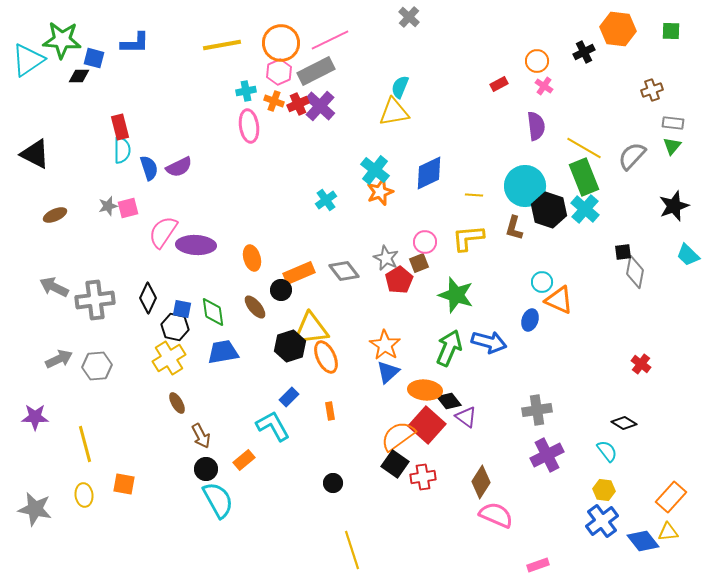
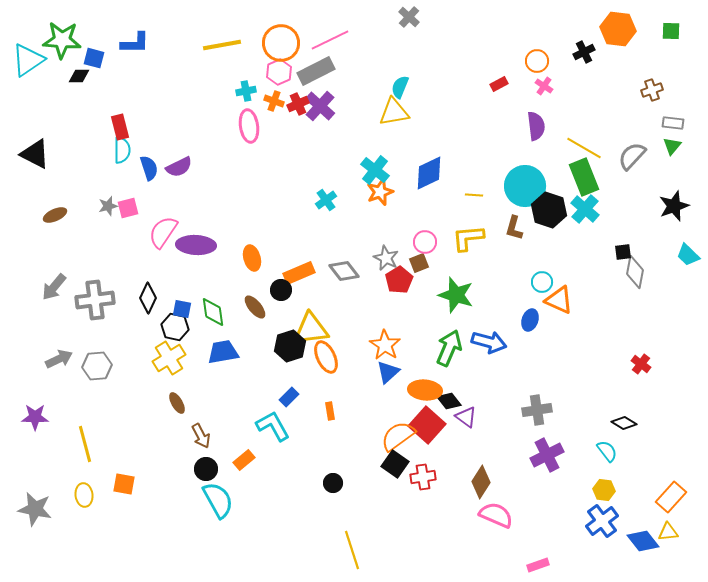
gray arrow at (54, 287): rotated 76 degrees counterclockwise
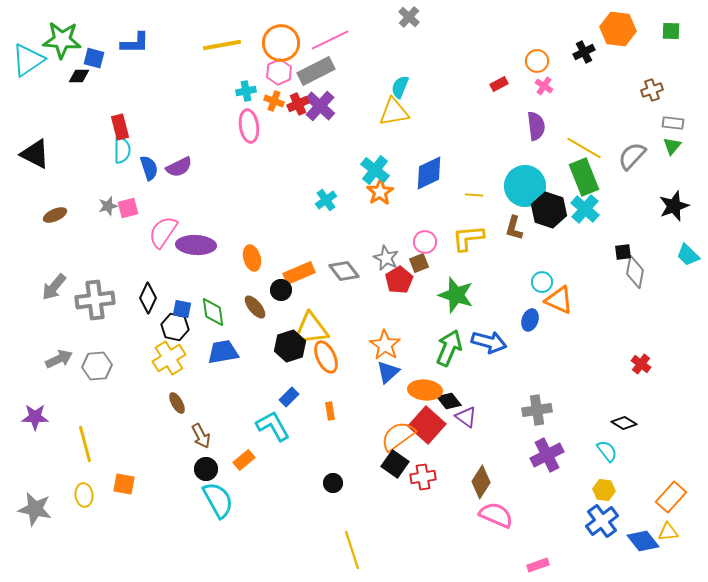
orange star at (380, 192): rotated 12 degrees counterclockwise
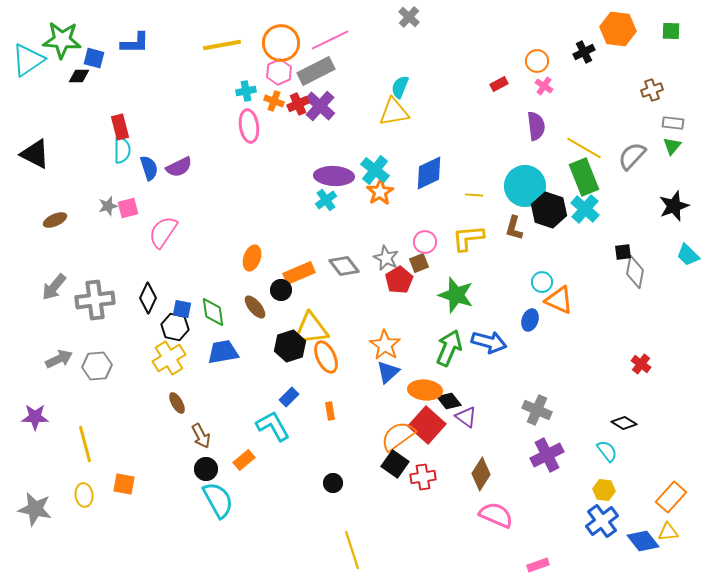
brown ellipse at (55, 215): moved 5 px down
purple ellipse at (196, 245): moved 138 px right, 69 px up
orange ellipse at (252, 258): rotated 35 degrees clockwise
gray diamond at (344, 271): moved 5 px up
gray cross at (537, 410): rotated 32 degrees clockwise
brown diamond at (481, 482): moved 8 px up
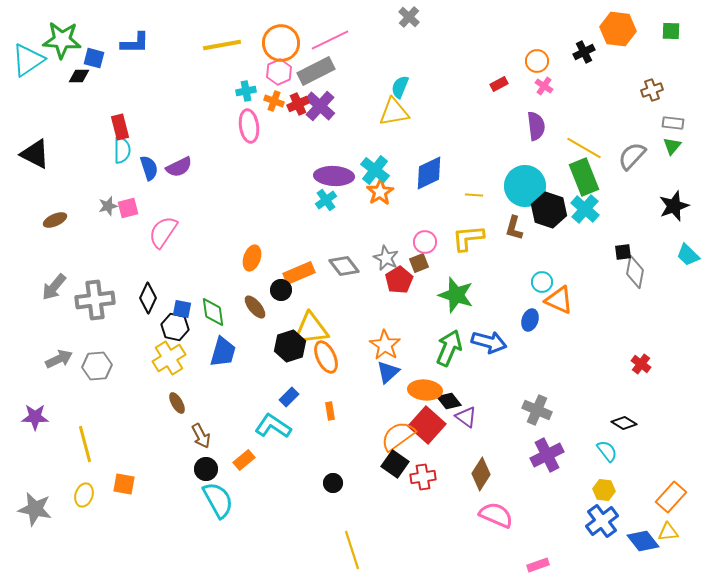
blue trapezoid at (223, 352): rotated 116 degrees clockwise
cyan L-shape at (273, 426): rotated 27 degrees counterclockwise
yellow ellipse at (84, 495): rotated 25 degrees clockwise
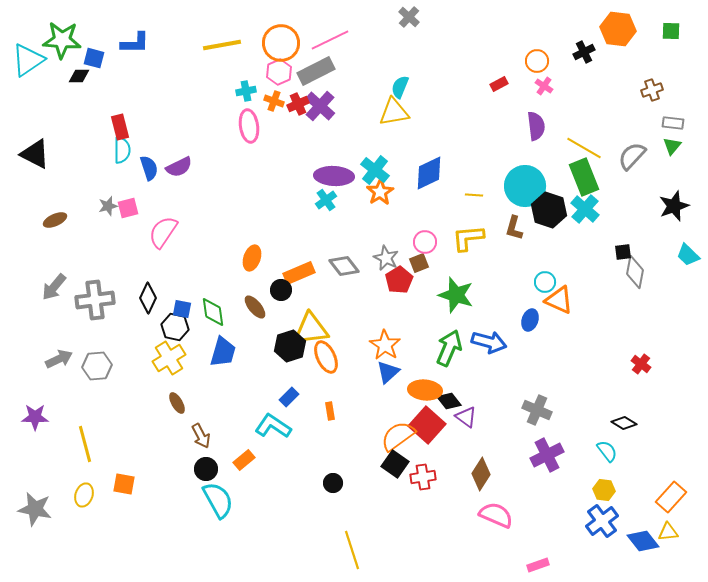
cyan circle at (542, 282): moved 3 px right
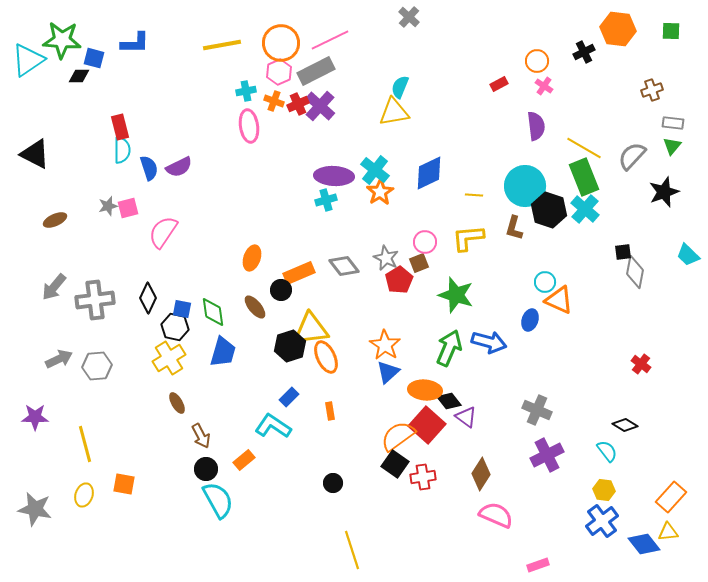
cyan cross at (326, 200): rotated 20 degrees clockwise
black star at (674, 206): moved 10 px left, 14 px up
black diamond at (624, 423): moved 1 px right, 2 px down
blue diamond at (643, 541): moved 1 px right, 3 px down
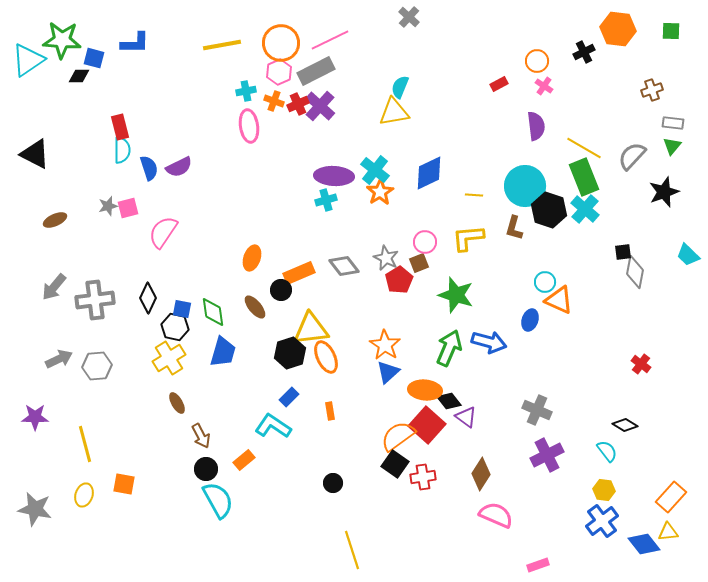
black hexagon at (290, 346): moved 7 px down
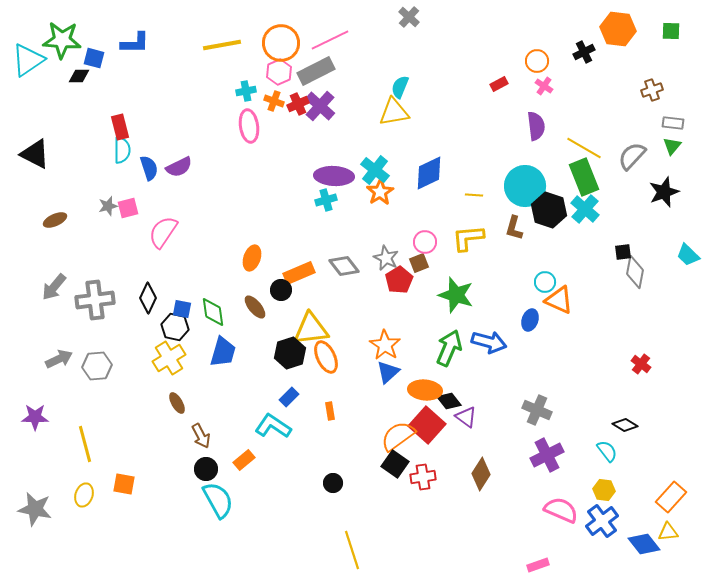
pink semicircle at (496, 515): moved 65 px right, 5 px up
